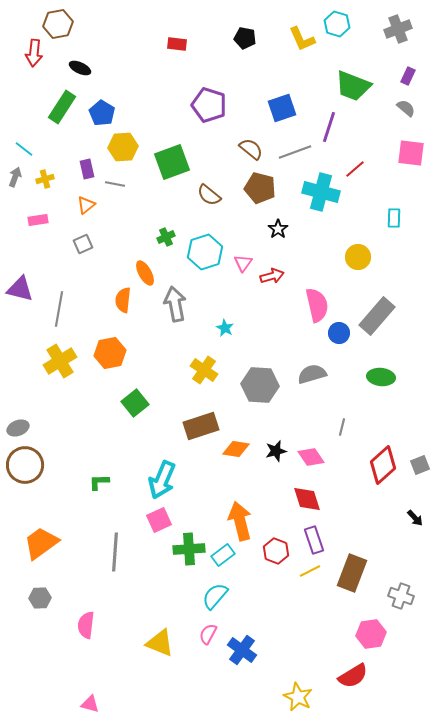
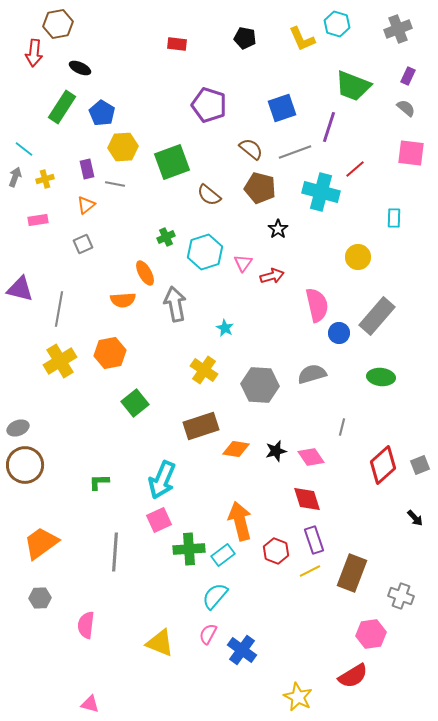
orange semicircle at (123, 300): rotated 100 degrees counterclockwise
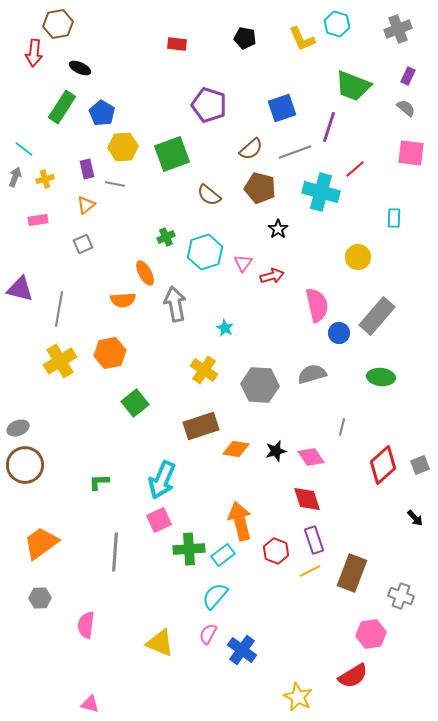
brown semicircle at (251, 149): rotated 100 degrees clockwise
green square at (172, 162): moved 8 px up
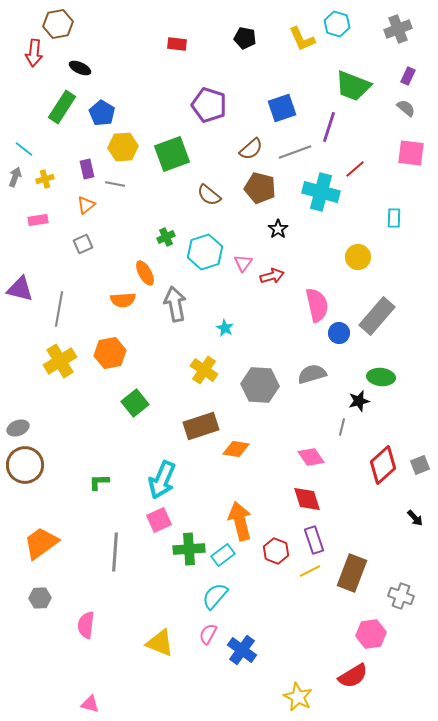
black star at (276, 451): moved 83 px right, 50 px up
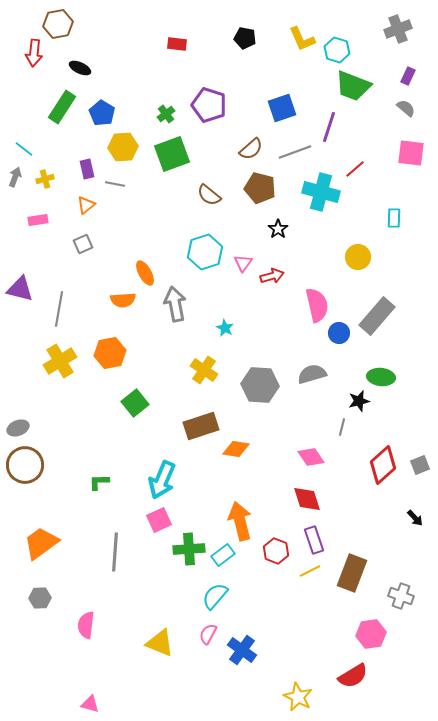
cyan hexagon at (337, 24): moved 26 px down
green cross at (166, 237): moved 123 px up; rotated 12 degrees counterclockwise
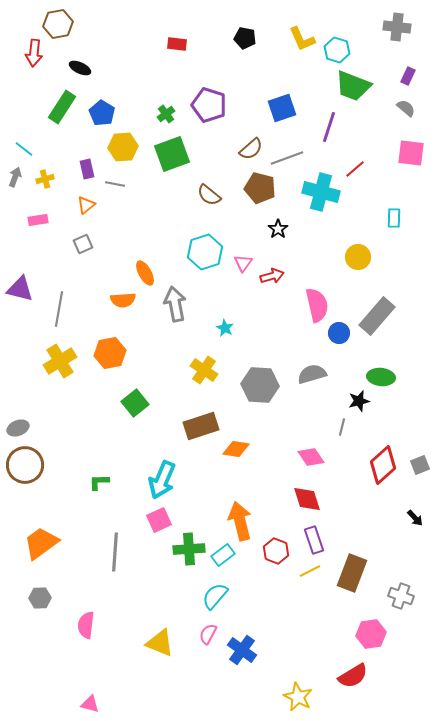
gray cross at (398, 29): moved 1 px left, 2 px up; rotated 28 degrees clockwise
gray line at (295, 152): moved 8 px left, 6 px down
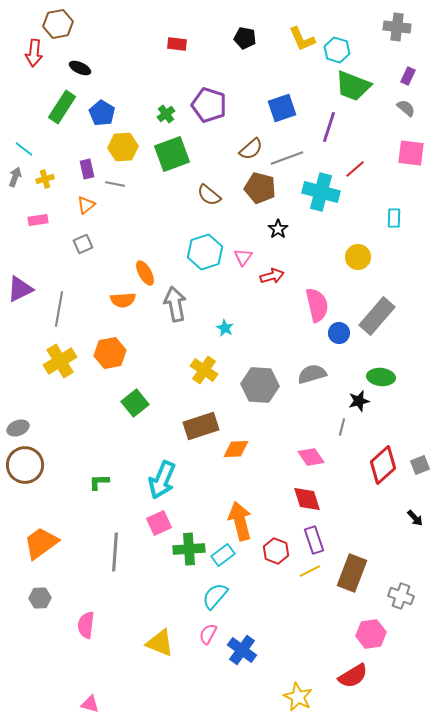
pink triangle at (243, 263): moved 6 px up
purple triangle at (20, 289): rotated 40 degrees counterclockwise
orange diamond at (236, 449): rotated 12 degrees counterclockwise
pink square at (159, 520): moved 3 px down
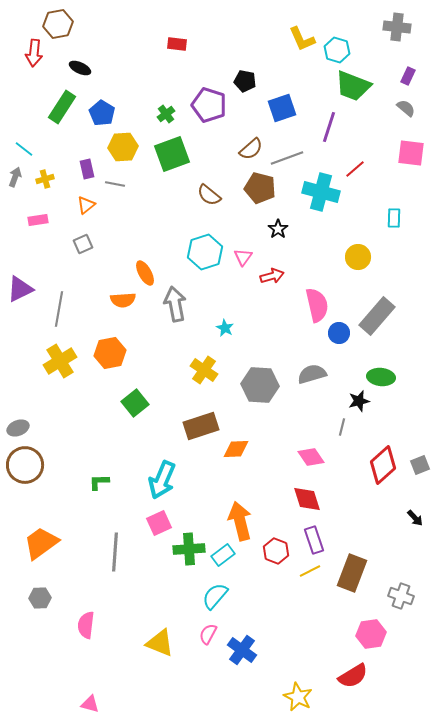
black pentagon at (245, 38): moved 43 px down
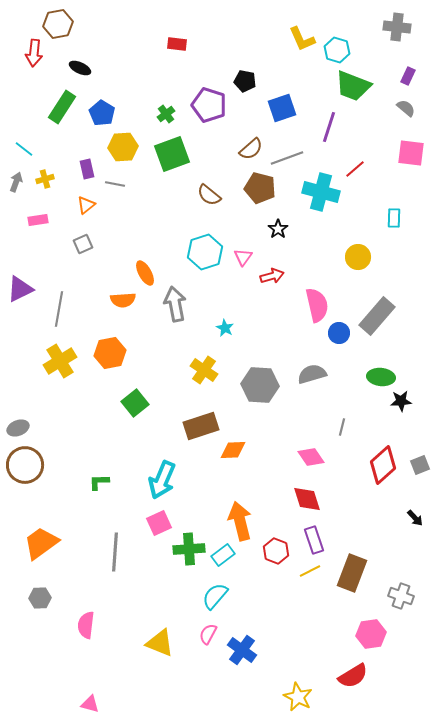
gray arrow at (15, 177): moved 1 px right, 5 px down
black star at (359, 401): moved 42 px right; rotated 10 degrees clockwise
orange diamond at (236, 449): moved 3 px left, 1 px down
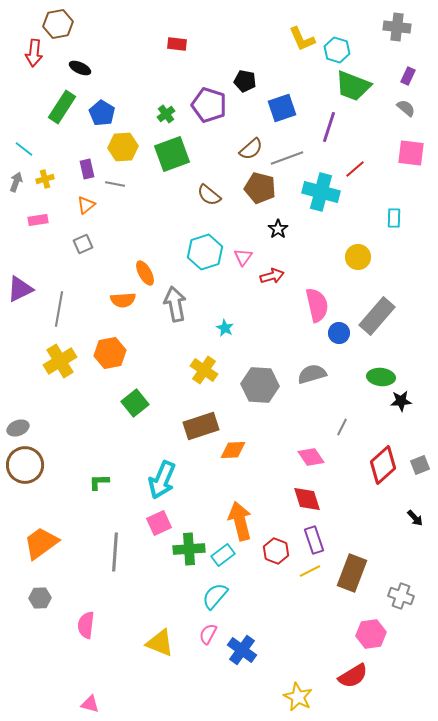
gray line at (342, 427): rotated 12 degrees clockwise
